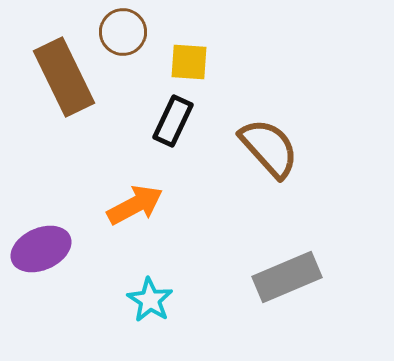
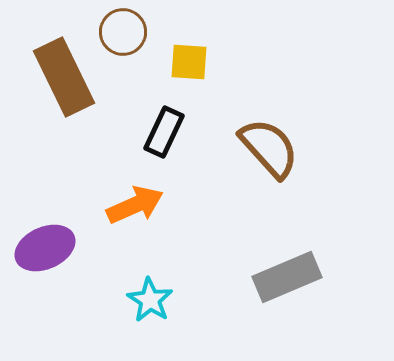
black rectangle: moved 9 px left, 11 px down
orange arrow: rotated 4 degrees clockwise
purple ellipse: moved 4 px right, 1 px up
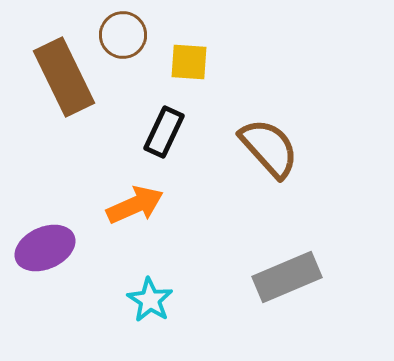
brown circle: moved 3 px down
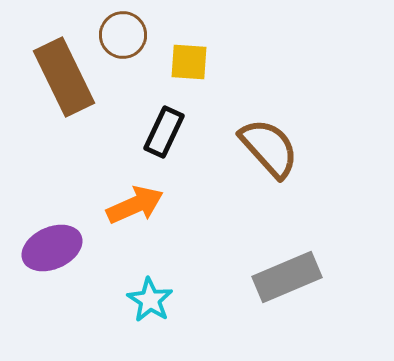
purple ellipse: moved 7 px right
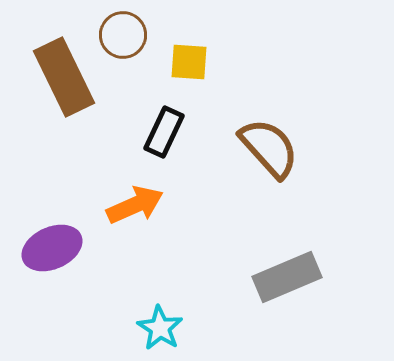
cyan star: moved 10 px right, 28 px down
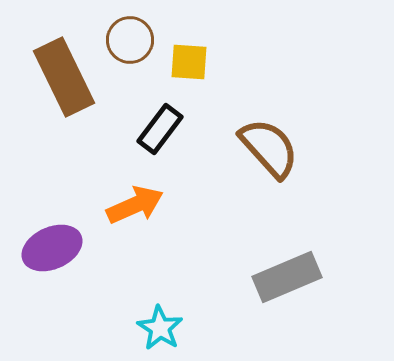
brown circle: moved 7 px right, 5 px down
black rectangle: moved 4 px left, 3 px up; rotated 12 degrees clockwise
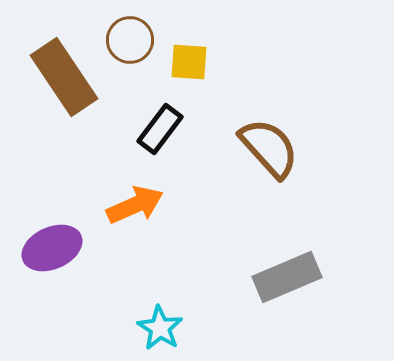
brown rectangle: rotated 8 degrees counterclockwise
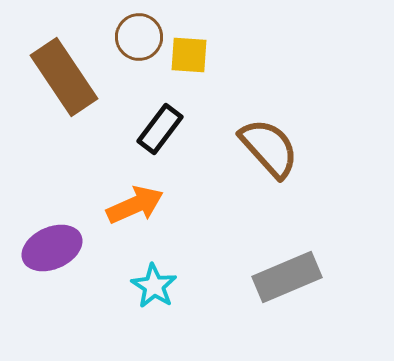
brown circle: moved 9 px right, 3 px up
yellow square: moved 7 px up
cyan star: moved 6 px left, 42 px up
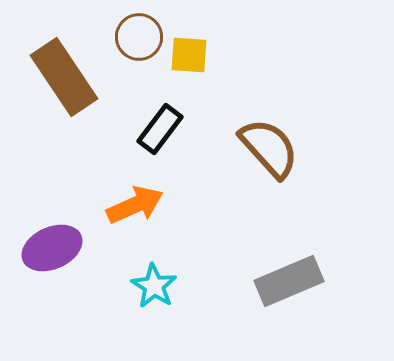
gray rectangle: moved 2 px right, 4 px down
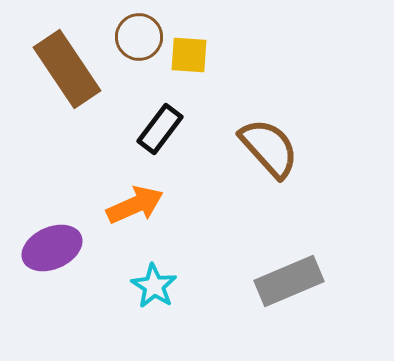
brown rectangle: moved 3 px right, 8 px up
